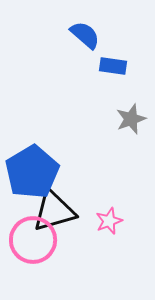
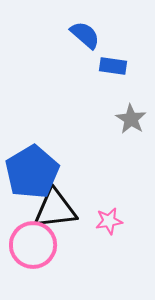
gray star: rotated 20 degrees counterclockwise
black triangle: moved 1 px right, 2 px up; rotated 9 degrees clockwise
pink star: rotated 12 degrees clockwise
pink circle: moved 5 px down
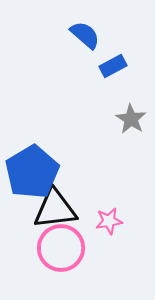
blue rectangle: rotated 36 degrees counterclockwise
pink circle: moved 28 px right, 3 px down
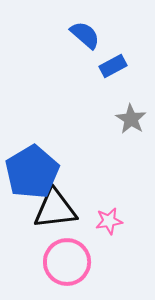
pink circle: moved 6 px right, 14 px down
